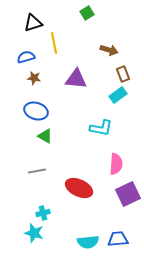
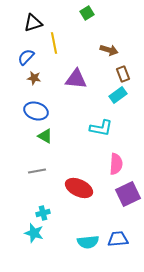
blue semicircle: rotated 30 degrees counterclockwise
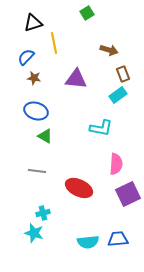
gray line: rotated 18 degrees clockwise
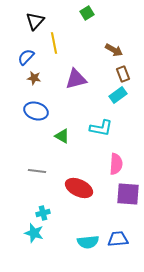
black triangle: moved 2 px right, 2 px up; rotated 30 degrees counterclockwise
brown arrow: moved 5 px right; rotated 12 degrees clockwise
purple triangle: rotated 20 degrees counterclockwise
green triangle: moved 17 px right
purple square: rotated 30 degrees clockwise
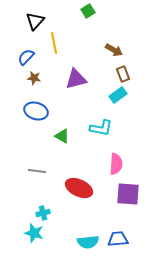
green square: moved 1 px right, 2 px up
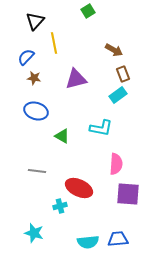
cyan cross: moved 17 px right, 7 px up
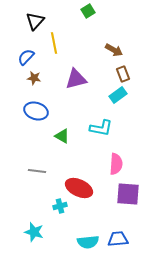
cyan star: moved 1 px up
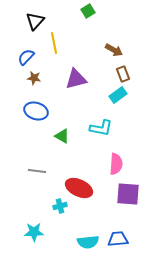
cyan star: rotated 18 degrees counterclockwise
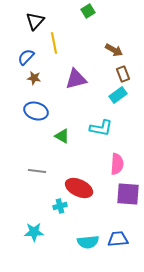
pink semicircle: moved 1 px right
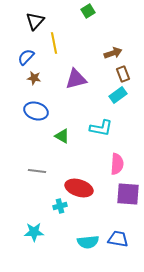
brown arrow: moved 1 px left, 3 px down; rotated 48 degrees counterclockwise
red ellipse: rotated 8 degrees counterclockwise
blue trapezoid: rotated 15 degrees clockwise
